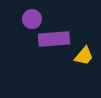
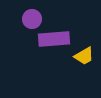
yellow trapezoid: rotated 20 degrees clockwise
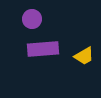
purple rectangle: moved 11 px left, 10 px down
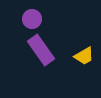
purple rectangle: moved 2 px left, 1 px down; rotated 60 degrees clockwise
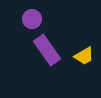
purple rectangle: moved 6 px right
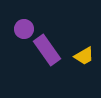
purple circle: moved 8 px left, 10 px down
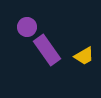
purple circle: moved 3 px right, 2 px up
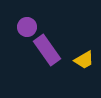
yellow trapezoid: moved 4 px down
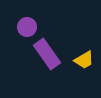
purple rectangle: moved 4 px down
